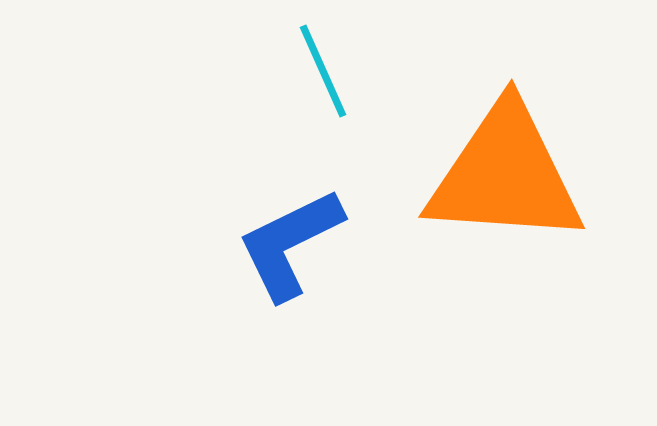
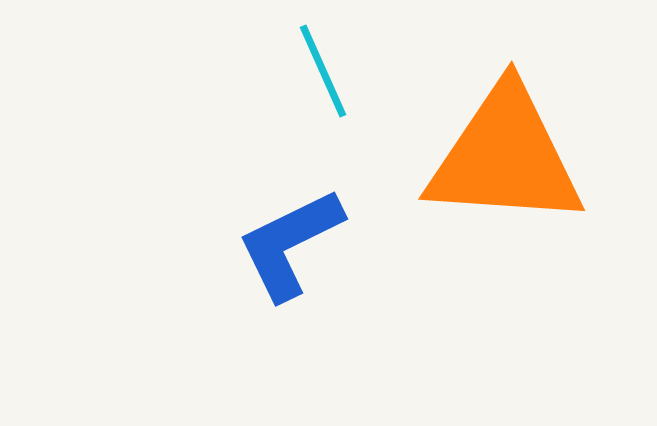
orange triangle: moved 18 px up
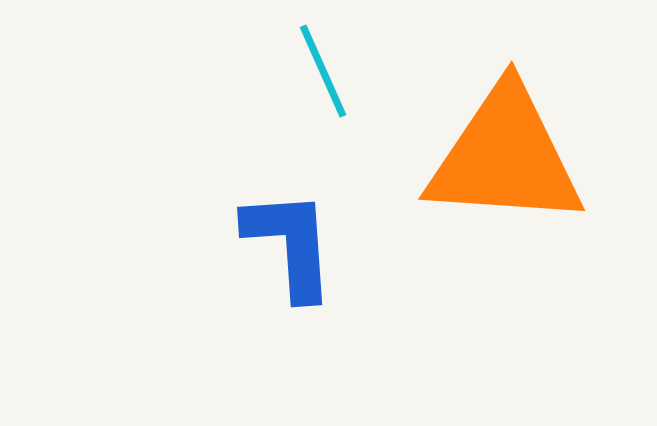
blue L-shape: rotated 112 degrees clockwise
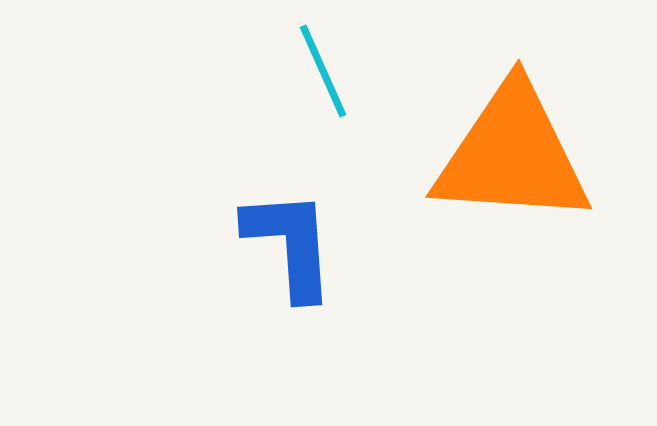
orange triangle: moved 7 px right, 2 px up
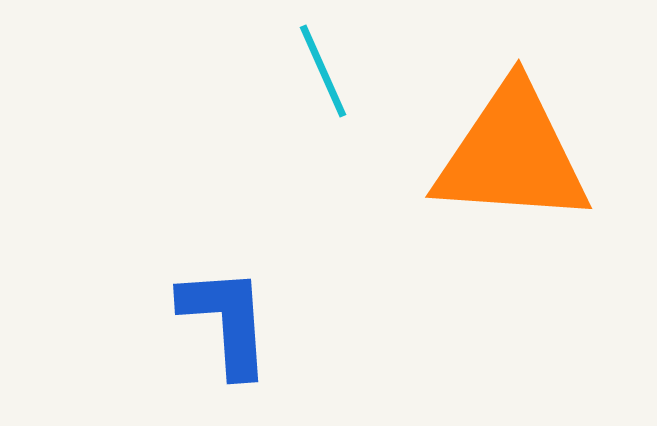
blue L-shape: moved 64 px left, 77 px down
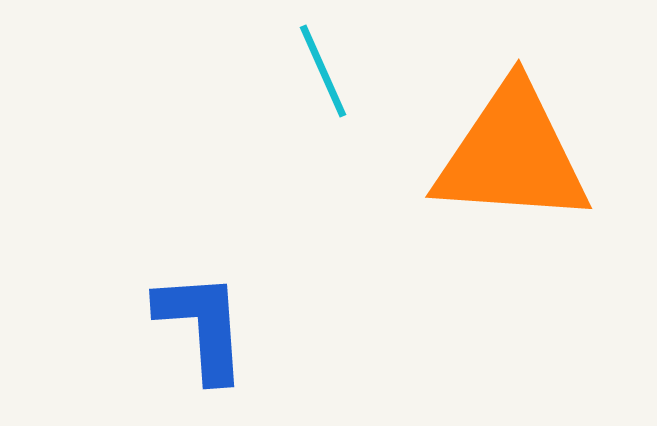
blue L-shape: moved 24 px left, 5 px down
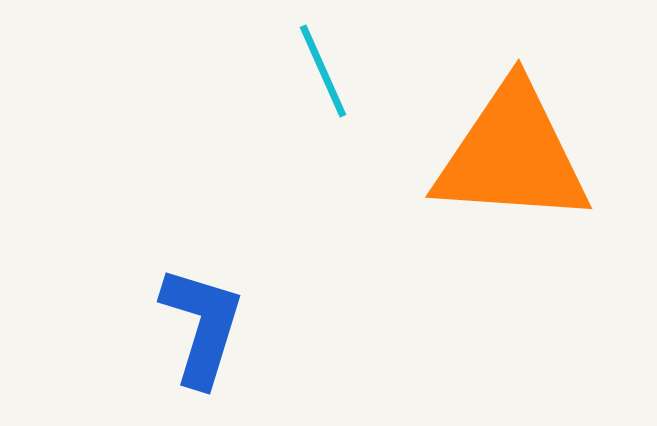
blue L-shape: rotated 21 degrees clockwise
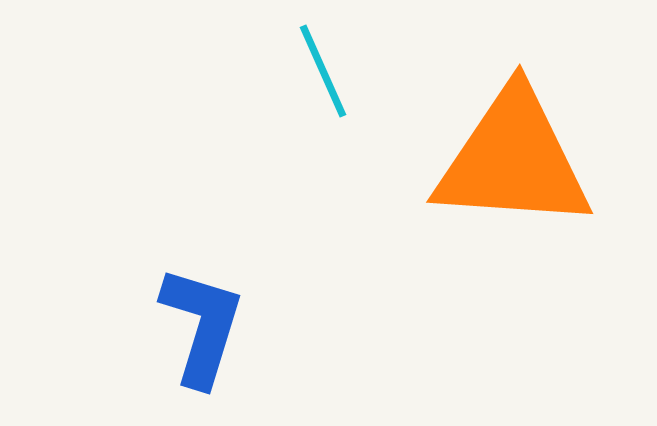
orange triangle: moved 1 px right, 5 px down
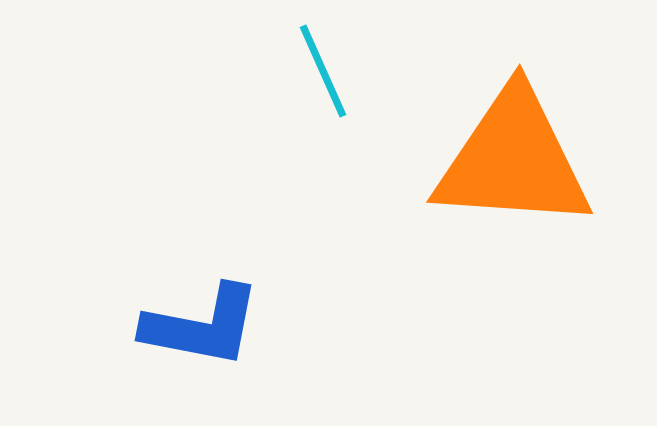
blue L-shape: rotated 84 degrees clockwise
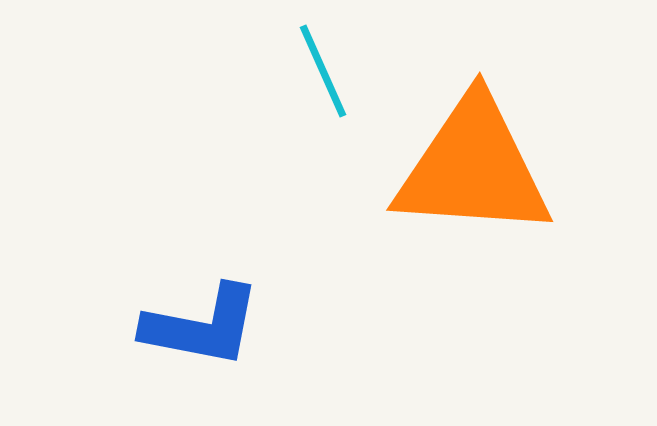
orange triangle: moved 40 px left, 8 px down
